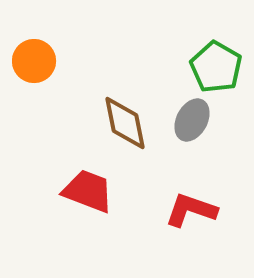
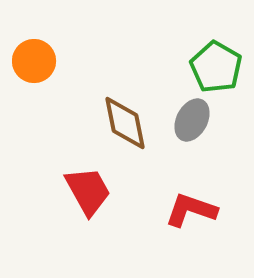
red trapezoid: rotated 40 degrees clockwise
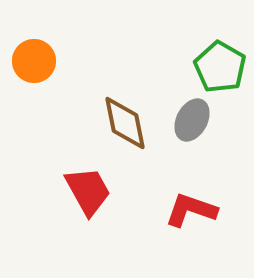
green pentagon: moved 4 px right
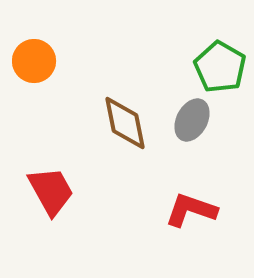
red trapezoid: moved 37 px left
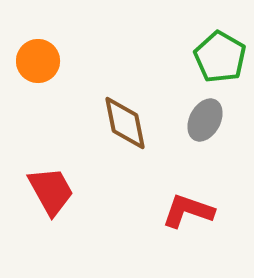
orange circle: moved 4 px right
green pentagon: moved 10 px up
gray ellipse: moved 13 px right
red L-shape: moved 3 px left, 1 px down
